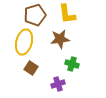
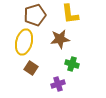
yellow L-shape: moved 3 px right
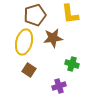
brown star: moved 7 px left, 1 px up
brown square: moved 2 px left, 2 px down
purple cross: moved 1 px right, 2 px down
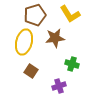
yellow L-shape: rotated 25 degrees counterclockwise
brown star: moved 2 px right
brown square: moved 2 px right, 1 px down
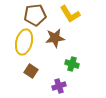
brown pentagon: rotated 10 degrees clockwise
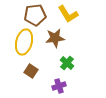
yellow L-shape: moved 2 px left
green cross: moved 5 px left, 1 px up; rotated 24 degrees clockwise
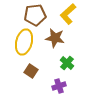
yellow L-shape: rotated 80 degrees clockwise
brown star: rotated 18 degrees clockwise
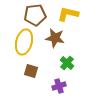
yellow L-shape: rotated 55 degrees clockwise
brown square: rotated 16 degrees counterclockwise
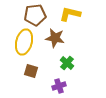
yellow L-shape: moved 2 px right
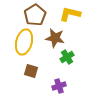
brown pentagon: rotated 25 degrees counterclockwise
green cross: moved 6 px up; rotated 16 degrees clockwise
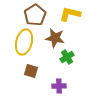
purple cross: rotated 16 degrees clockwise
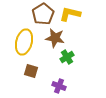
brown pentagon: moved 8 px right, 1 px up
purple cross: rotated 24 degrees clockwise
